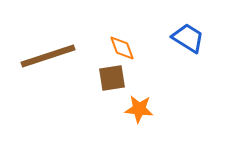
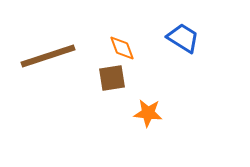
blue trapezoid: moved 5 px left
orange star: moved 9 px right, 4 px down
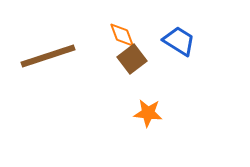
blue trapezoid: moved 4 px left, 3 px down
orange diamond: moved 13 px up
brown square: moved 20 px right, 19 px up; rotated 28 degrees counterclockwise
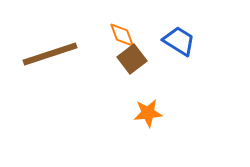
brown line: moved 2 px right, 2 px up
orange star: rotated 12 degrees counterclockwise
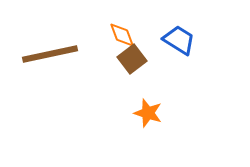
blue trapezoid: moved 1 px up
brown line: rotated 6 degrees clockwise
orange star: rotated 24 degrees clockwise
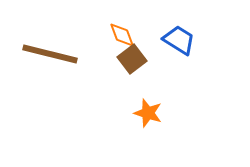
brown line: rotated 26 degrees clockwise
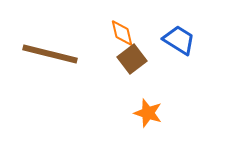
orange diamond: moved 2 px up; rotated 8 degrees clockwise
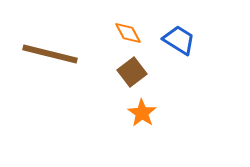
orange diamond: moved 6 px right; rotated 16 degrees counterclockwise
brown square: moved 13 px down
orange star: moved 6 px left; rotated 16 degrees clockwise
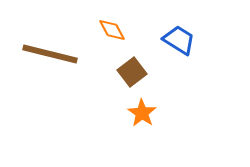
orange diamond: moved 16 px left, 3 px up
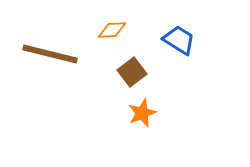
orange diamond: rotated 64 degrees counterclockwise
orange star: rotated 16 degrees clockwise
